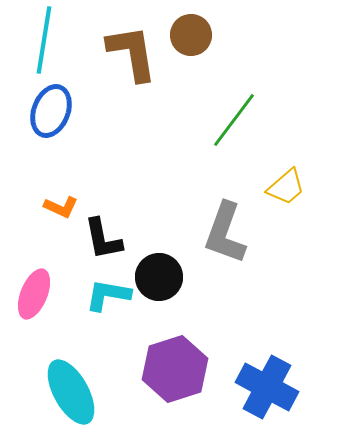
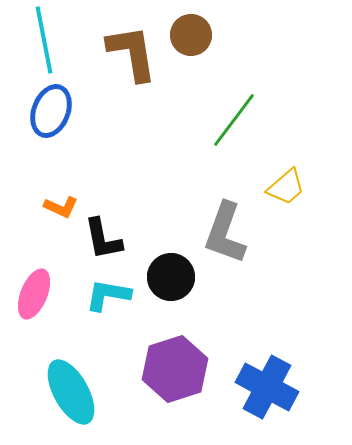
cyan line: rotated 20 degrees counterclockwise
black circle: moved 12 px right
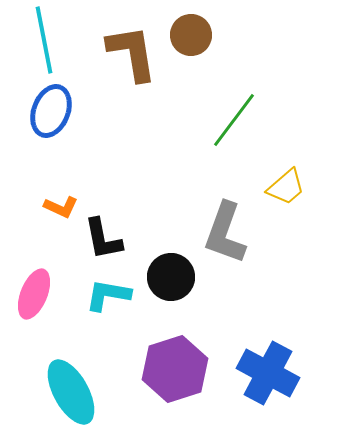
blue cross: moved 1 px right, 14 px up
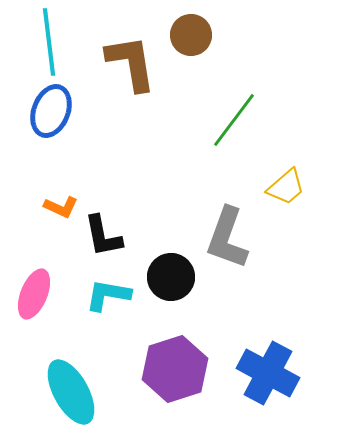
cyan line: moved 5 px right, 2 px down; rotated 4 degrees clockwise
brown L-shape: moved 1 px left, 10 px down
gray L-shape: moved 2 px right, 5 px down
black L-shape: moved 3 px up
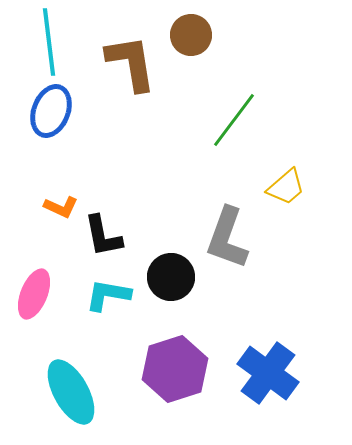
blue cross: rotated 8 degrees clockwise
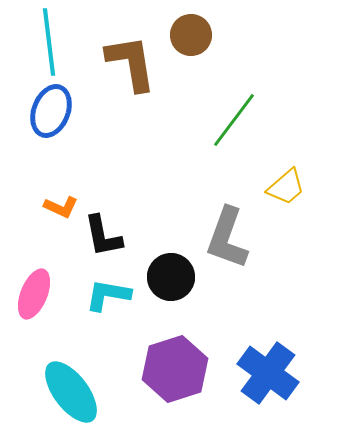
cyan ellipse: rotated 8 degrees counterclockwise
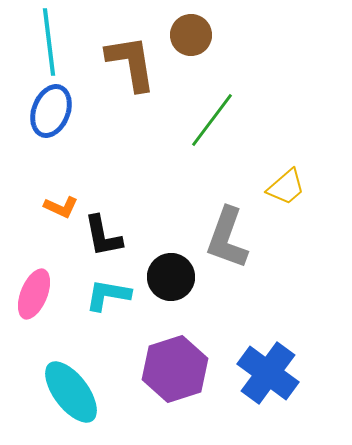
green line: moved 22 px left
